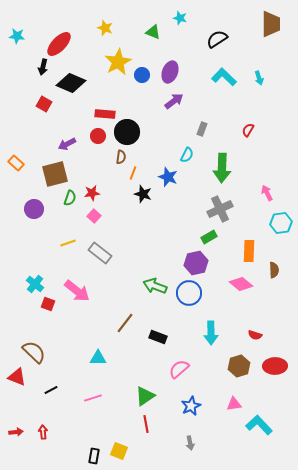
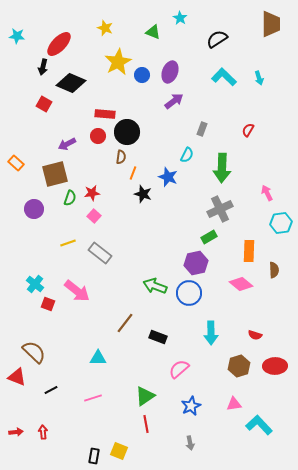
cyan star at (180, 18): rotated 16 degrees clockwise
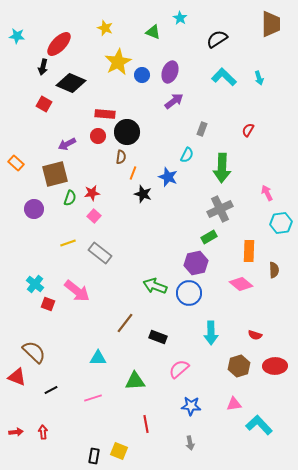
green triangle at (145, 396): moved 10 px left, 15 px up; rotated 30 degrees clockwise
blue star at (191, 406): rotated 30 degrees clockwise
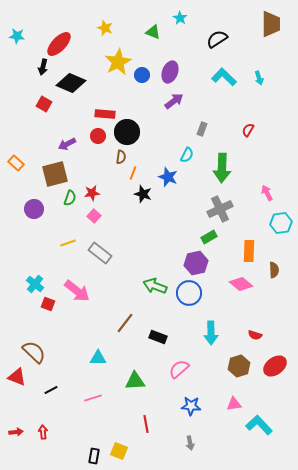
red ellipse at (275, 366): rotated 35 degrees counterclockwise
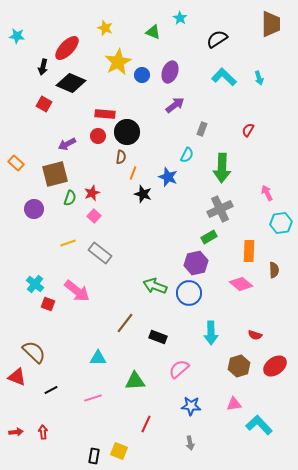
red ellipse at (59, 44): moved 8 px right, 4 px down
purple arrow at (174, 101): moved 1 px right, 4 px down
red star at (92, 193): rotated 14 degrees counterclockwise
red line at (146, 424): rotated 36 degrees clockwise
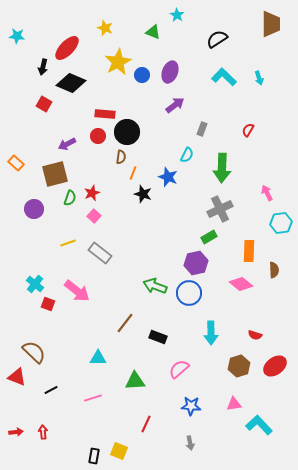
cyan star at (180, 18): moved 3 px left, 3 px up
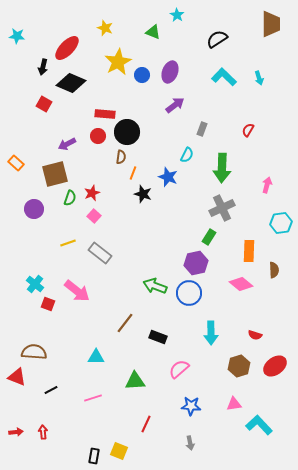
pink arrow at (267, 193): moved 8 px up; rotated 42 degrees clockwise
gray cross at (220, 209): moved 2 px right, 1 px up
green rectangle at (209, 237): rotated 28 degrees counterclockwise
brown semicircle at (34, 352): rotated 40 degrees counterclockwise
cyan triangle at (98, 358): moved 2 px left, 1 px up
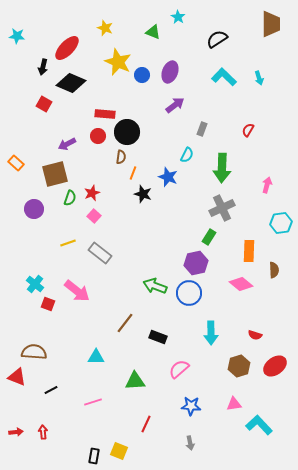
cyan star at (177, 15): moved 1 px right, 2 px down
yellow star at (118, 62): rotated 20 degrees counterclockwise
pink line at (93, 398): moved 4 px down
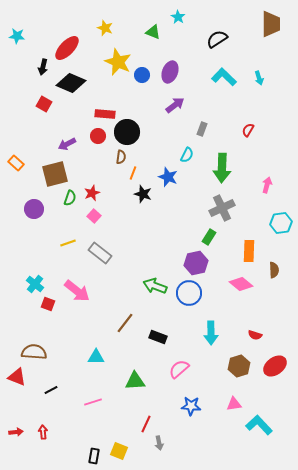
gray arrow at (190, 443): moved 31 px left
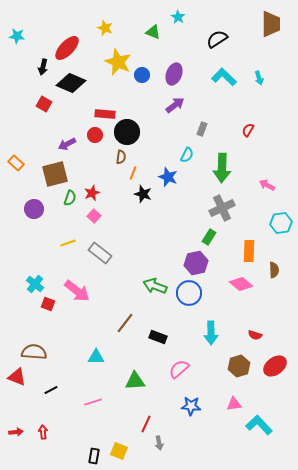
purple ellipse at (170, 72): moved 4 px right, 2 px down
red circle at (98, 136): moved 3 px left, 1 px up
pink arrow at (267, 185): rotated 77 degrees counterclockwise
